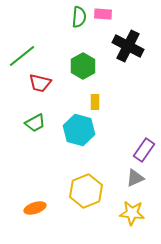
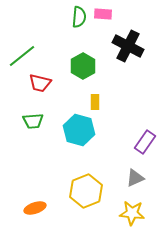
green trapezoid: moved 2 px left, 2 px up; rotated 25 degrees clockwise
purple rectangle: moved 1 px right, 8 px up
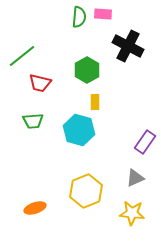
green hexagon: moved 4 px right, 4 px down
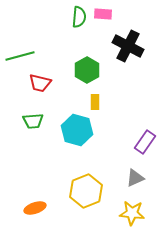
green line: moved 2 px left; rotated 24 degrees clockwise
cyan hexagon: moved 2 px left
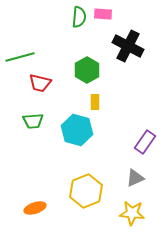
green line: moved 1 px down
